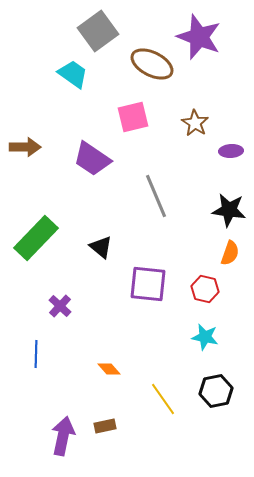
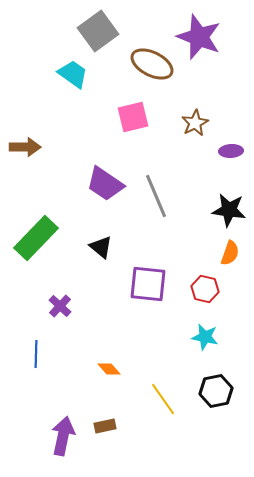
brown star: rotated 12 degrees clockwise
purple trapezoid: moved 13 px right, 25 px down
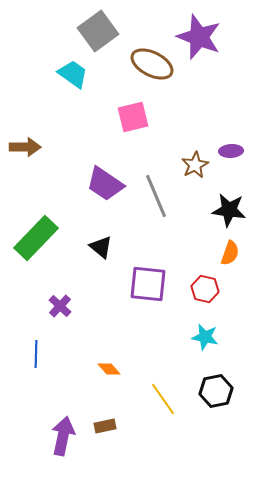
brown star: moved 42 px down
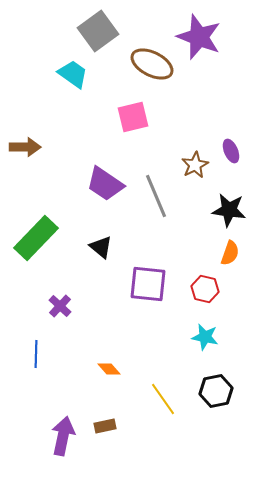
purple ellipse: rotated 70 degrees clockwise
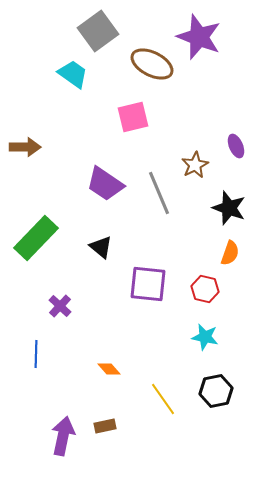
purple ellipse: moved 5 px right, 5 px up
gray line: moved 3 px right, 3 px up
black star: moved 2 px up; rotated 12 degrees clockwise
